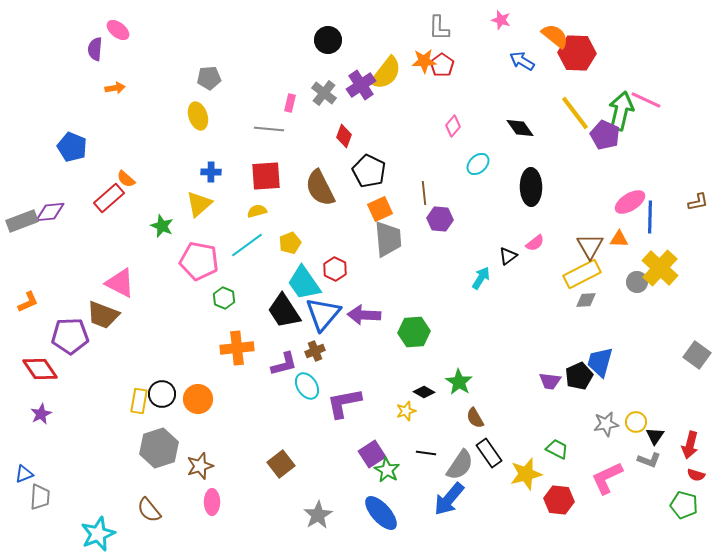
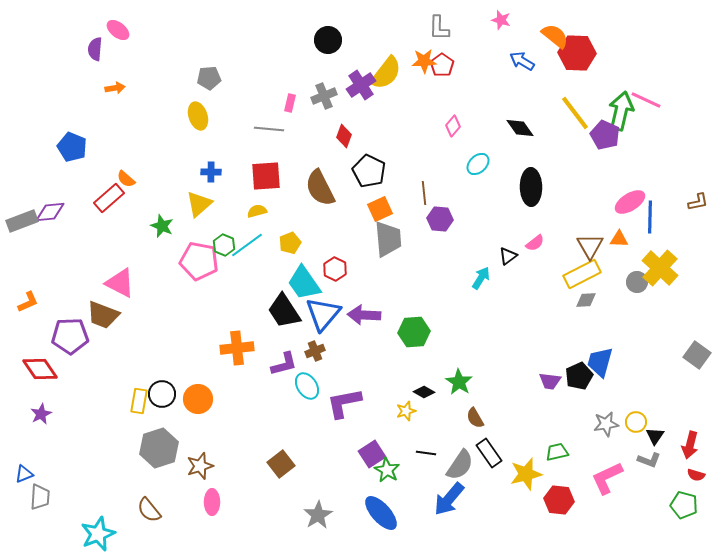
gray cross at (324, 93): moved 3 px down; rotated 30 degrees clockwise
green hexagon at (224, 298): moved 53 px up
green trapezoid at (557, 449): moved 3 px down; rotated 40 degrees counterclockwise
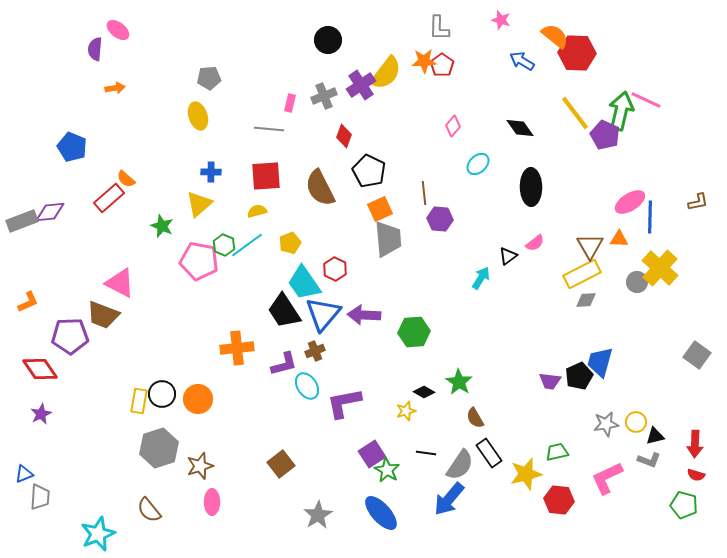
black triangle at (655, 436): rotated 42 degrees clockwise
red arrow at (690, 445): moved 5 px right, 1 px up; rotated 12 degrees counterclockwise
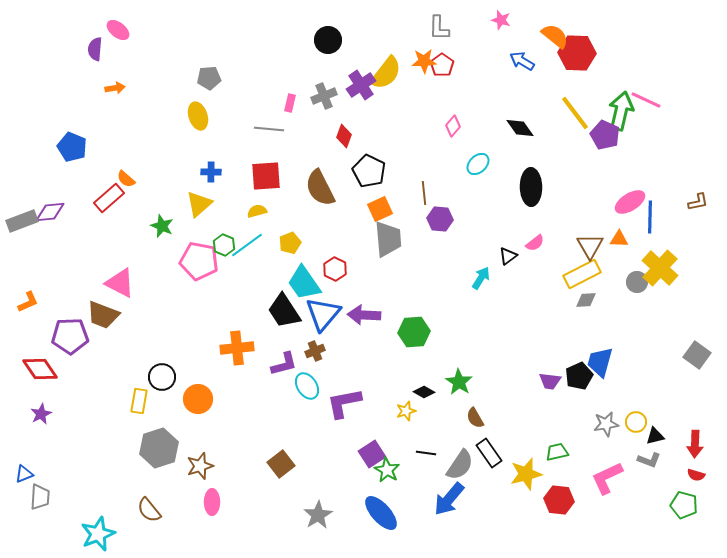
black circle at (162, 394): moved 17 px up
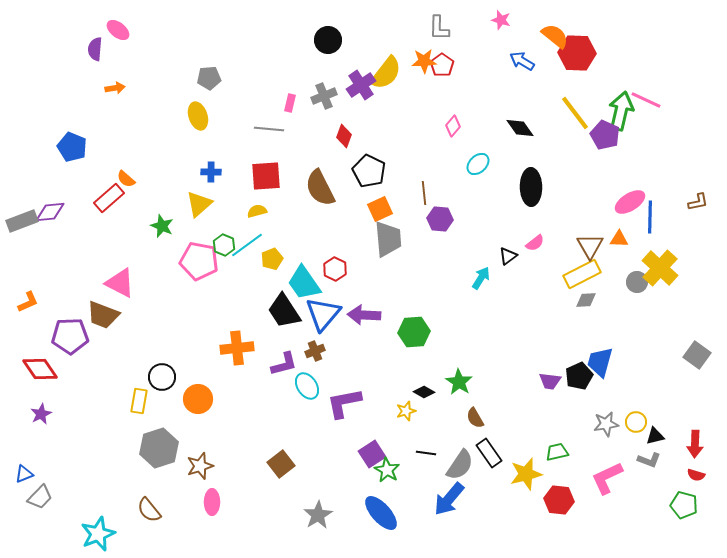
yellow pentagon at (290, 243): moved 18 px left, 16 px down
gray trapezoid at (40, 497): rotated 40 degrees clockwise
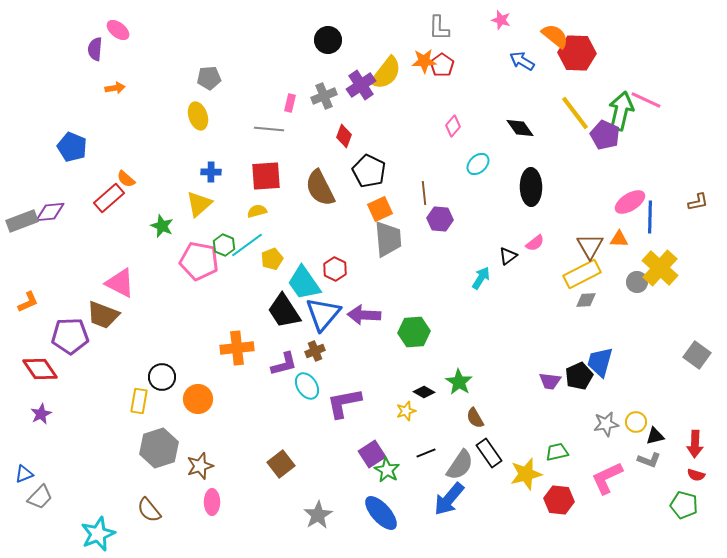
black line at (426, 453): rotated 30 degrees counterclockwise
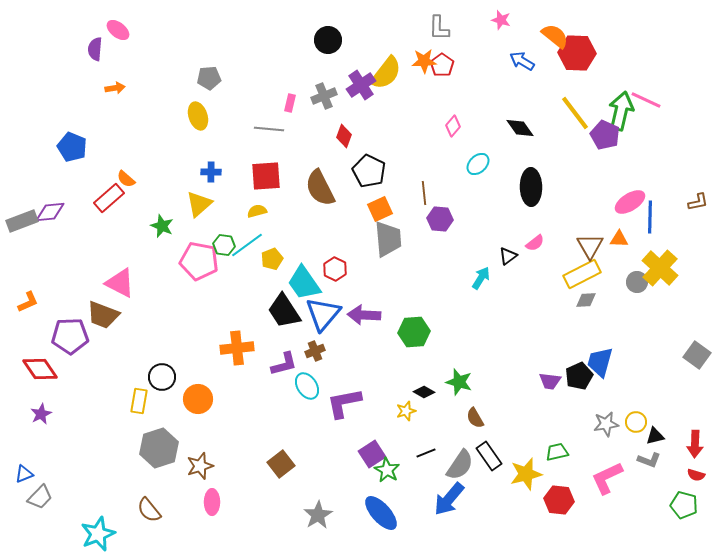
green hexagon at (224, 245): rotated 15 degrees counterclockwise
green star at (459, 382): rotated 16 degrees counterclockwise
black rectangle at (489, 453): moved 3 px down
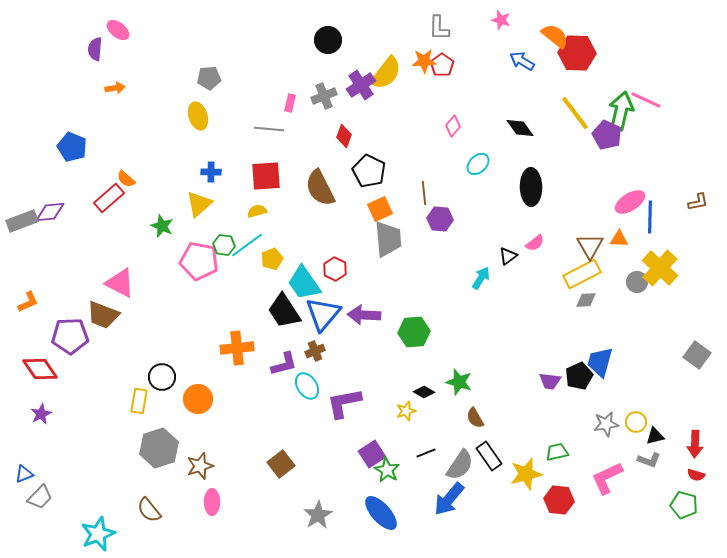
purple pentagon at (605, 135): moved 2 px right
